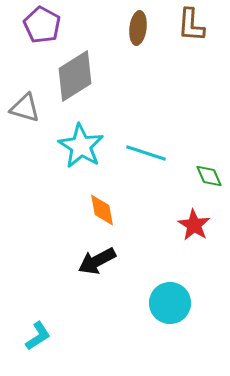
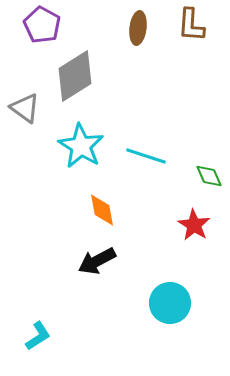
gray triangle: rotated 20 degrees clockwise
cyan line: moved 3 px down
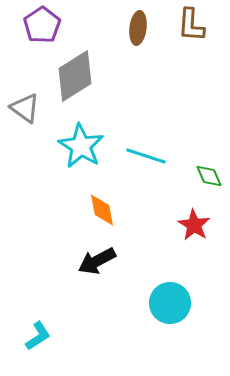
purple pentagon: rotated 9 degrees clockwise
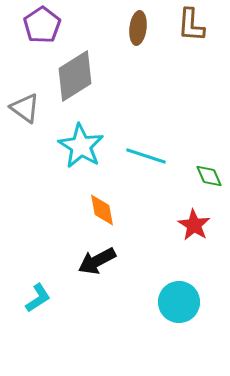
cyan circle: moved 9 px right, 1 px up
cyan L-shape: moved 38 px up
